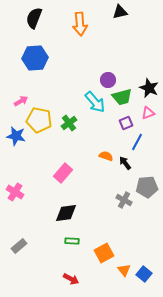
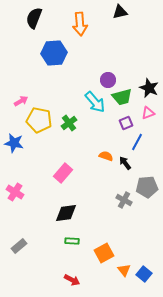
blue hexagon: moved 19 px right, 5 px up
blue star: moved 2 px left, 7 px down
red arrow: moved 1 px right, 1 px down
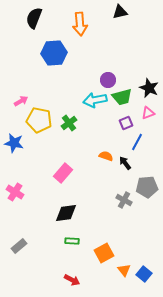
cyan arrow: moved 2 px up; rotated 120 degrees clockwise
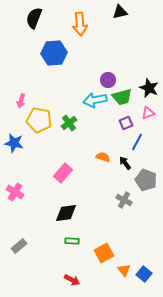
pink arrow: rotated 136 degrees clockwise
orange semicircle: moved 3 px left, 1 px down
gray pentagon: moved 1 px left, 7 px up; rotated 25 degrees clockwise
